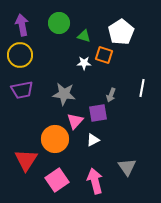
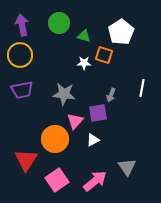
pink arrow: rotated 65 degrees clockwise
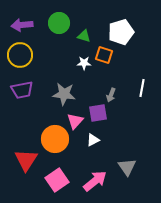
purple arrow: rotated 85 degrees counterclockwise
white pentagon: rotated 15 degrees clockwise
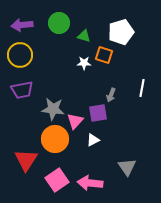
gray star: moved 11 px left, 15 px down
pink arrow: moved 5 px left, 2 px down; rotated 135 degrees counterclockwise
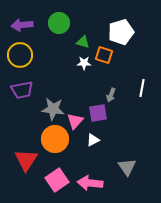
green triangle: moved 1 px left, 6 px down
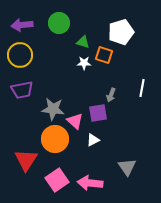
pink triangle: rotated 30 degrees counterclockwise
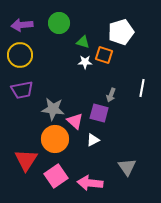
white star: moved 1 px right, 1 px up
purple square: moved 1 px right; rotated 24 degrees clockwise
pink square: moved 1 px left, 4 px up
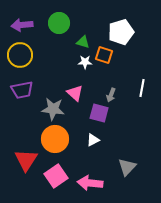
pink triangle: moved 28 px up
gray triangle: rotated 18 degrees clockwise
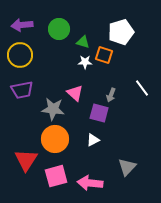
green circle: moved 6 px down
white line: rotated 48 degrees counterclockwise
pink square: rotated 20 degrees clockwise
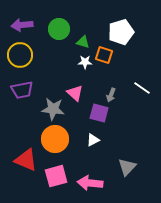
white line: rotated 18 degrees counterclockwise
red triangle: rotated 40 degrees counterclockwise
